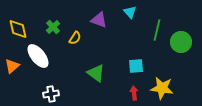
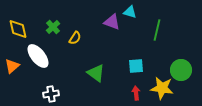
cyan triangle: rotated 32 degrees counterclockwise
purple triangle: moved 13 px right, 2 px down
green circle: moved 28 px down
red arrow: moved 2 px right
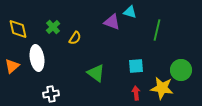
white ellipse: moved 1 px left, 2 px down; rotated 30 degrees clockwise
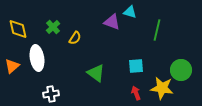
red arrow: rotated 16 degrees counterclockwise
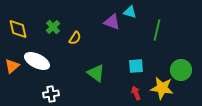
white ellipse: moved 3 px down; rotated 55 degrees counterclockwise
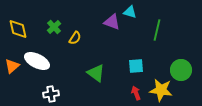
green cross: moved 1 px right
yellow star: moved 1 px left, 2 px down
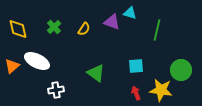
cyan triangle: moved 1 px down
yellow semicircle: moved 9 px right, 9 px up
white cross: moved 5 px right, 4 px up
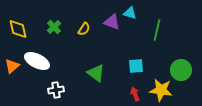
red arrow: moved 1 px left, 1 px down
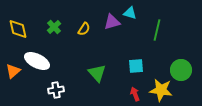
purple triangle: rotated 36 degrees counterclockwise
orange triangle: moved 1 px right, 5 px down
green triangle: moved 1 px right; rotated 12 degrees clockwise
